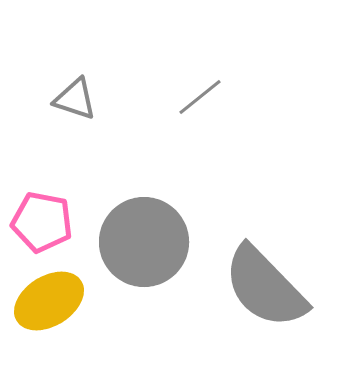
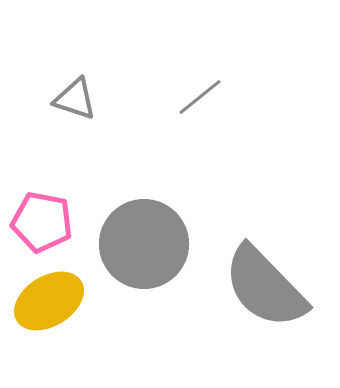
gray circle: moved 2 px down
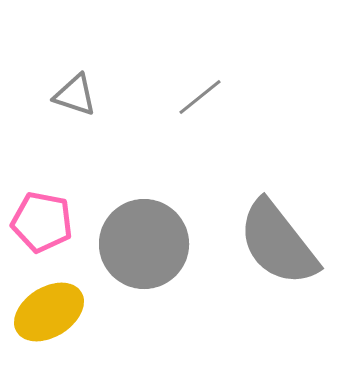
gray triangle: moved 4 px up
gray semicircle: moved 13 px right, 44 px up; rotated 6 degrees clockwise
yellow ellipse: moved 11 px down
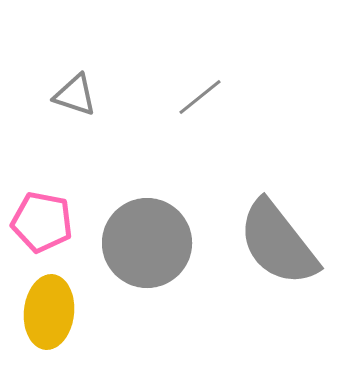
gray circle: moved 3 px right, 1 px up
yellow ellipse: rotated 52 degrees counterclockwise
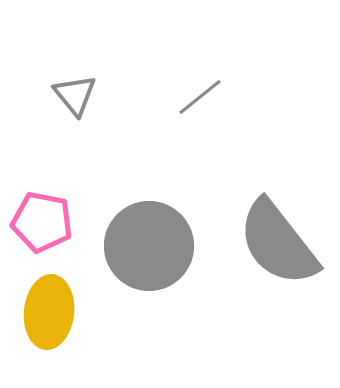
gray triangle: rotated 33 degrees clockwise
gray circle: moved 2 px right, 3 px down
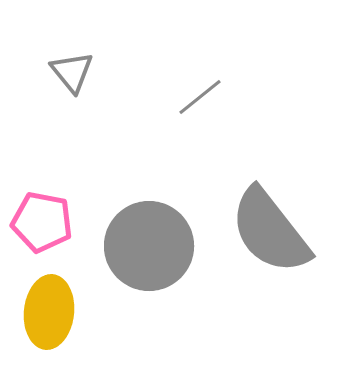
gray triangle: moved 3 px left, 23 px up
gray semicircle: moved 8 px left, 12 px up
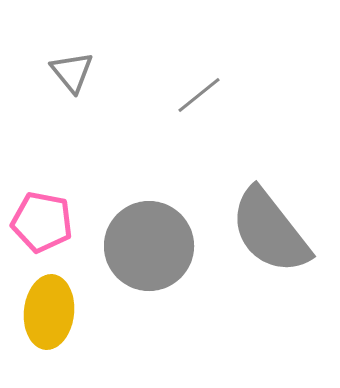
gray line: moved 1 px left, 2 px up
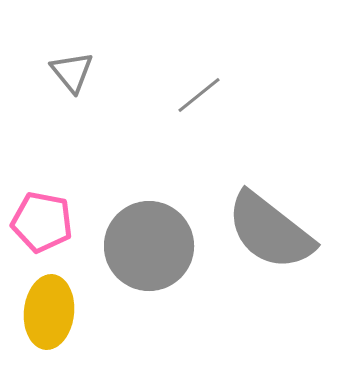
gray semicircle: rotated 14 degrees counterclockwise
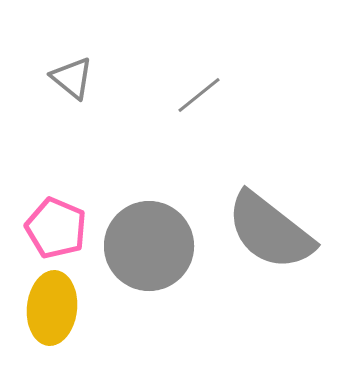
gray triangle: moved 6 px down; rotated 12 degrees counterclockwise
pink pentagon: moved 14 px right, 6 px down; rotated 12 degrees clockwise
yellow ellipse: moved 3 px right, 4 px up
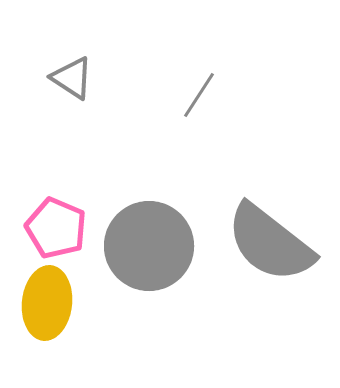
gray triangle: rotated 6 degrees counterclockwise
gray line: rotated 18 degrees counterclockwise
gray semicircle: moved 12 px down
yellow ellipse: moved 5 px left, 5 px up
